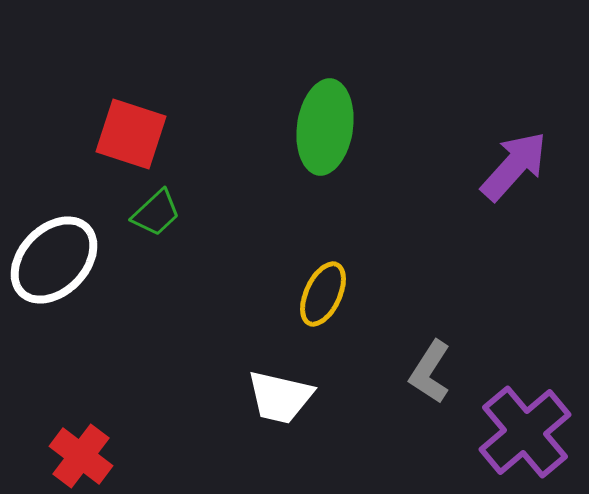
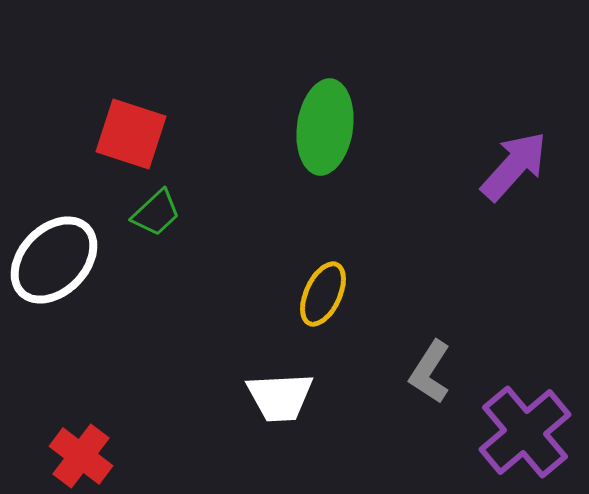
white trapezoid: rotated 16 degrees counterclockwise
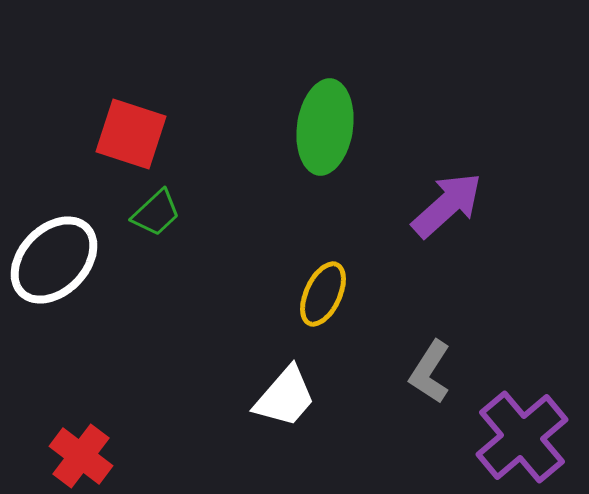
purple arrow: moved 67 px left, 39 px down; rotated 6 degrees clockwise
white trapezoid: moved 5 px right; rotated 46 degrees counterclockwise
purple cross: moved 3 px left, 5 px down
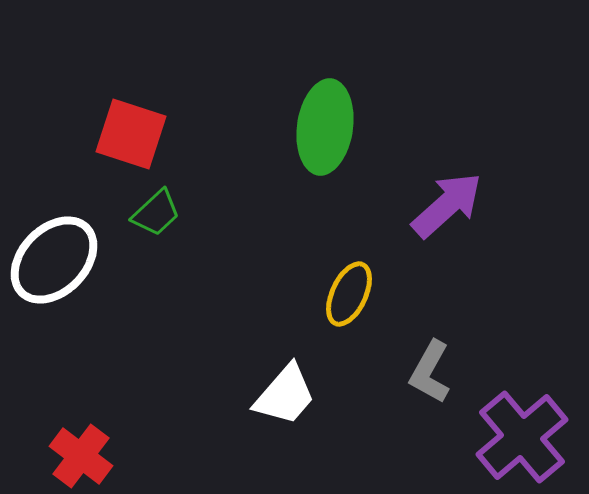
yellow ellipse: moved 26 px right
gray L-shape: rotated 4 degrees counterclockwise
white trapezoid: moved 2 px up
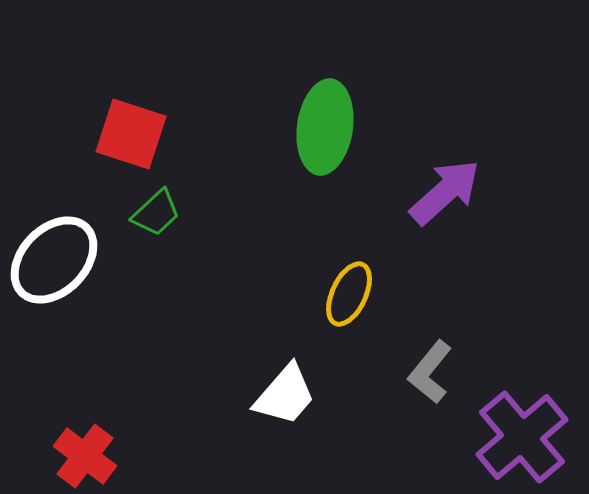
purple arrow: moved 2 px left, 13 px up
gray L-shape: rotated 10 degrees clockwise
red cross: moved 4 px right
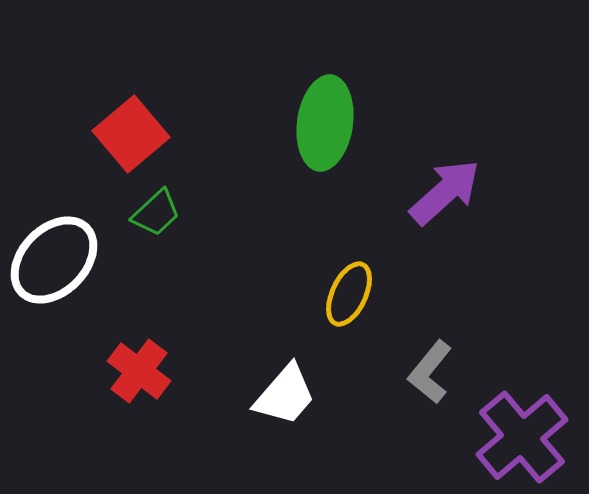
green ellipse: moved 4 px up
red square: rotated 32 degrees clockwise
red cross: moved 54 px right, 85 px up
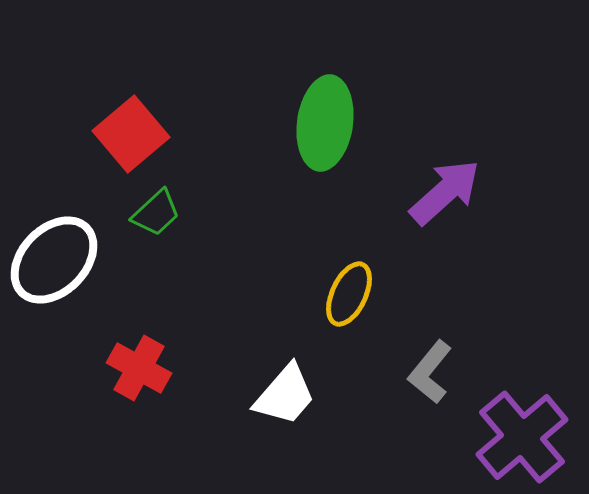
red cross: moved 3 px up; rotated 8 degrees counterclockwise
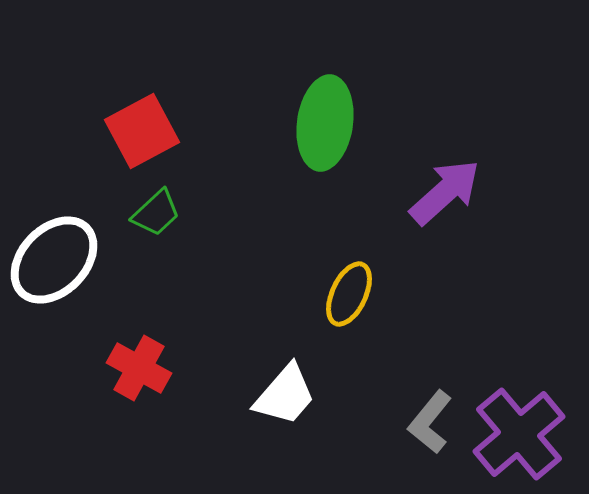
red square: moved 11 px right, 3 px up; rotated 12 degrees clockwise
gray L-shape: moved 50 px down
purple cross: moved 3 px left, 3 px up
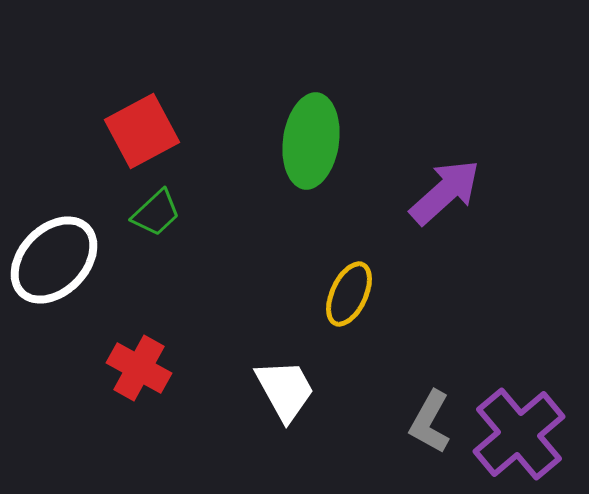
green ellipse: moved 14 px left, 18 px down
white trapezoid: moved 5 px up; rotated 70 degrees counterclockwise
gray L-shape: rotated 10 degrees counterclockwise
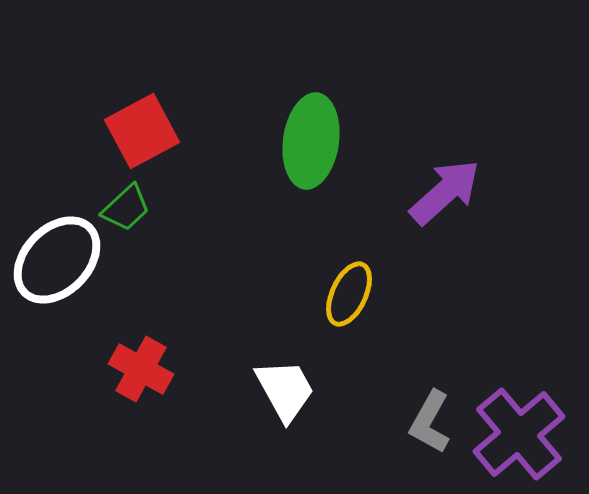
green trapezoid: moved 30 px left, 5 px up
white ellipse: moved 3 px right
red cross: moved 2 px right, 1 px down
